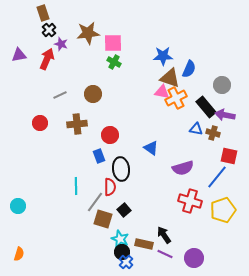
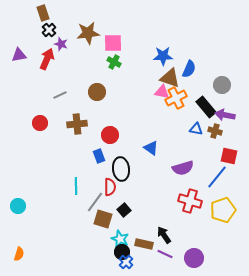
brown circle at (93, 94): moved 4 px right, 2 px up
brown cross at (213, 133): moved 2 px right, 2 px up
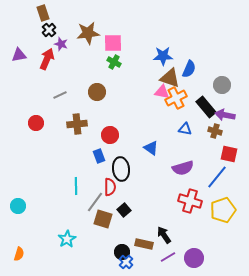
red circle at (40, 123): moved 4 px left
blue triangle at (196, 129): moved 11 px left
red square at (229, 156): moved 2 px up
cyan star at (120, 239): moved 53 px left; rotated 18 degrees clockwise
purple line at (165, 254): moved 3 px right, 3 px down; rotated 56 degrees counterclockwise
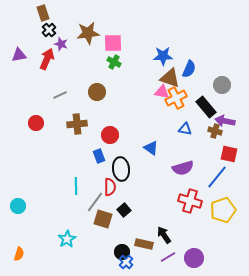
purple arrow at (225, 115): moved 6 px down
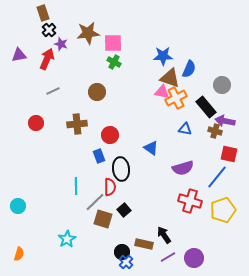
gray line at (60, 95): moved 7 px left, 4 px up
gray line at (95, 202): rotated 10 degrees clockwise
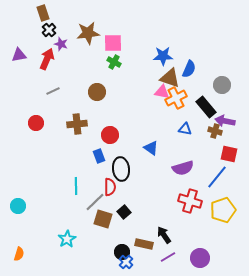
black square at (124, 210): moved 2 px down
purple circle at (194, 258): moved 6 px right
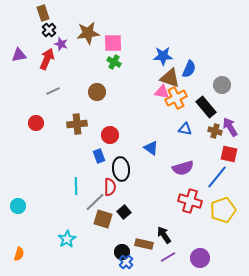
purple arrow at (225, 121): moved 5 px right, 6 px down; rotated 48 degrees clockwise
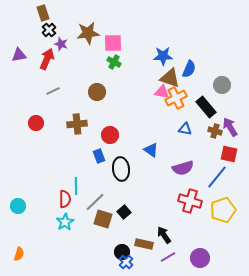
blue triangle at (151, 148): moved 2 px down
red semicircle at (110, 187): moved 45 px left, 12 px down
cyan star at (67, 239): moved 2 px left, 17 px up
